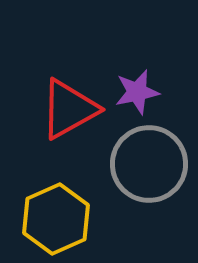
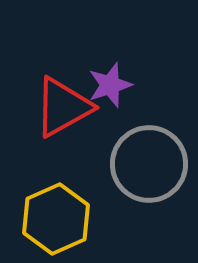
purple star: moved 27 px left, 7 px up; rotated 6 degrees counterclockwise
red triangle: moved 6 px left, 2 px up
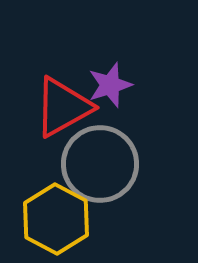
gray circle: moved 49 px left
yellow hexagon: rotated 8 degrees counterclockwise
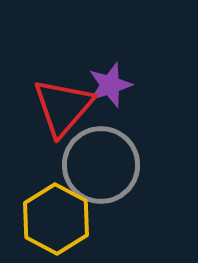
red triangle: rotated 20 degrees counterclockwise
gray circle: moved 1 px right, 1 px down
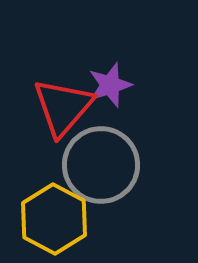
yellow hexagon: moved 2 px left
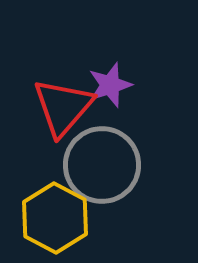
gray circle: moved 1 px right
yellow hexagon: moved 1 px right, 1 px up
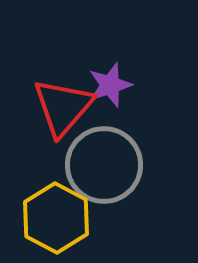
gray circle: moved 2 px right
yellow hexagon: moved 1 px right
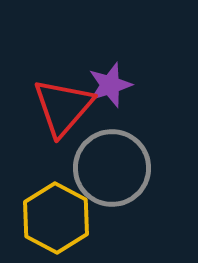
gray circle: moved 8 px right, 3 px down
